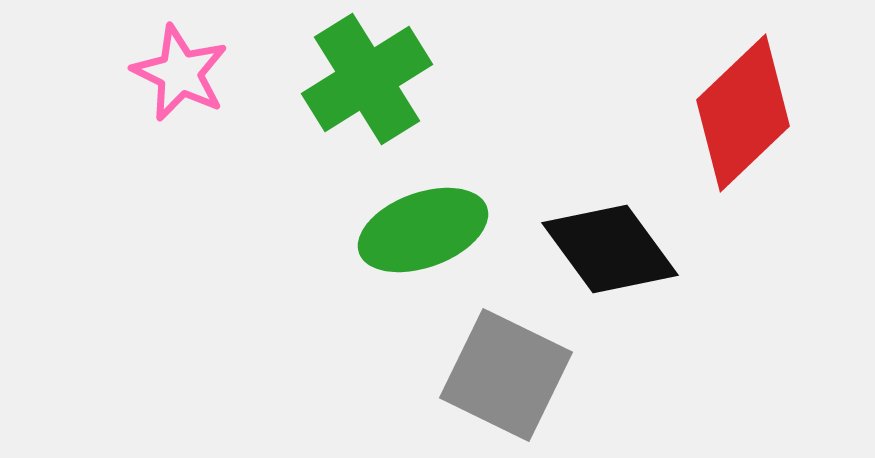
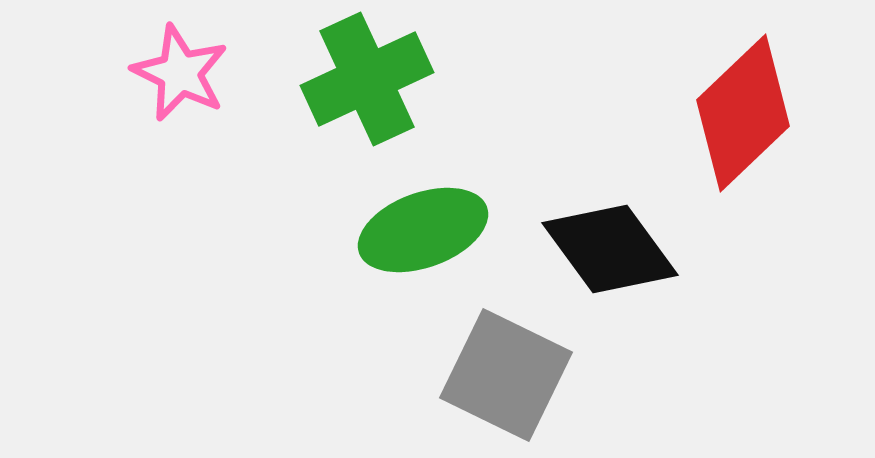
green cross: rotated 7 degrees clockwise
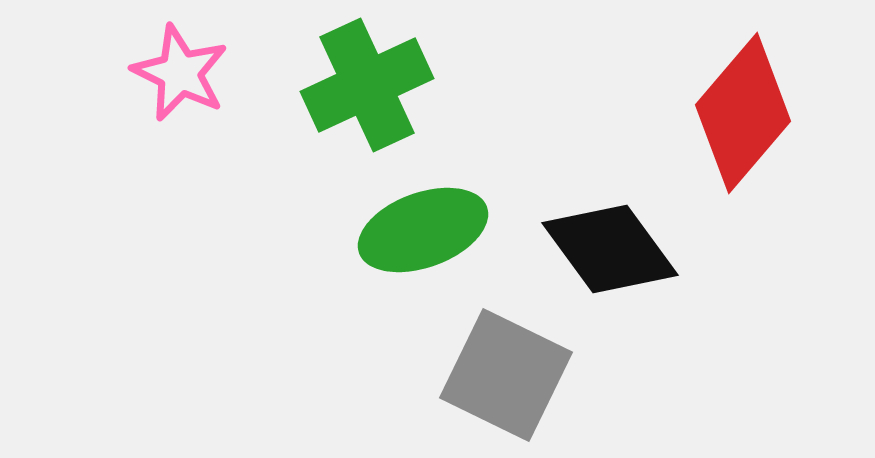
green cross: moved 6 px down
red diamond: rotated 6 degrees counterclockwise
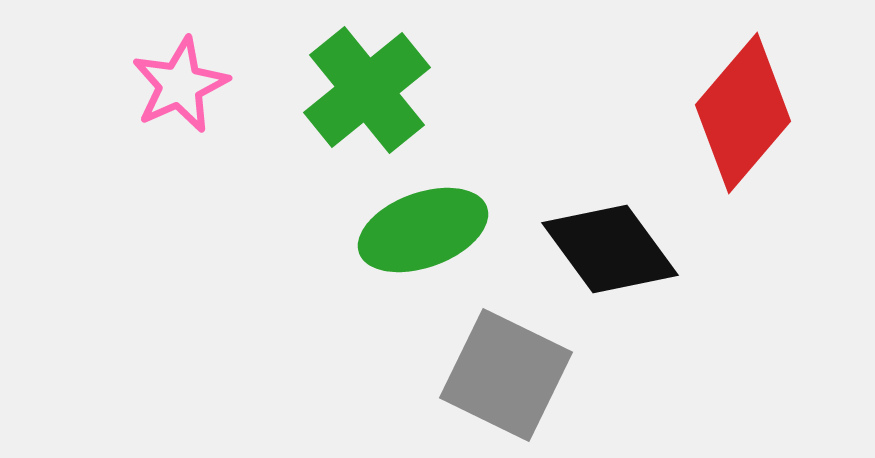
pink star: moved 12 px down; rotated 22 degrees clockwise
green cross: moved 5 px down; rotated 14 degrees counterclockwise
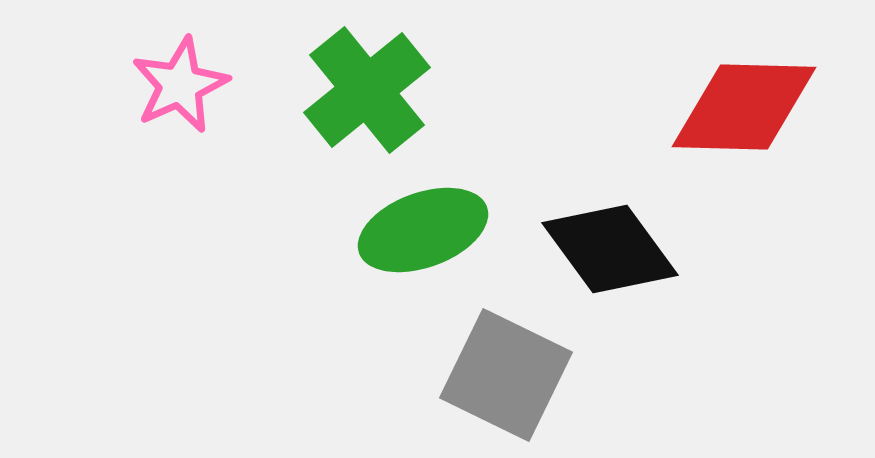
red diamond: moved 1 px right, 6 px up; rotated 51 degrees clockwise
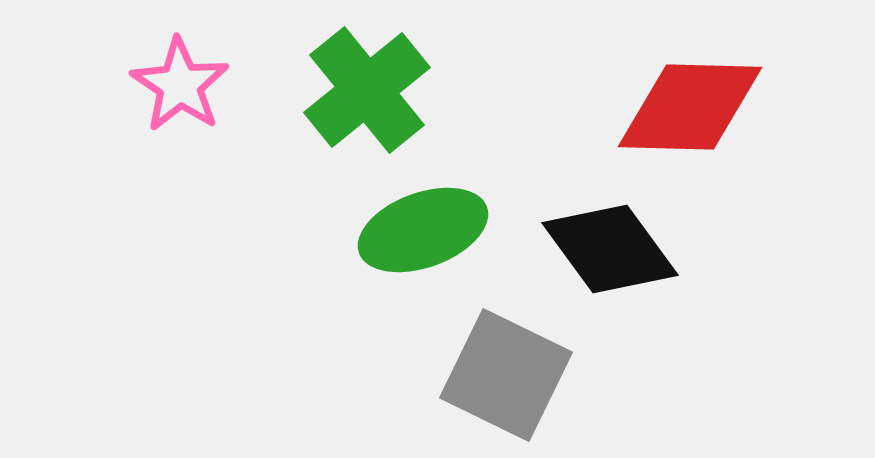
pink star: rotated 14 degrees counterclockwise
red diamond: moved 54 px left
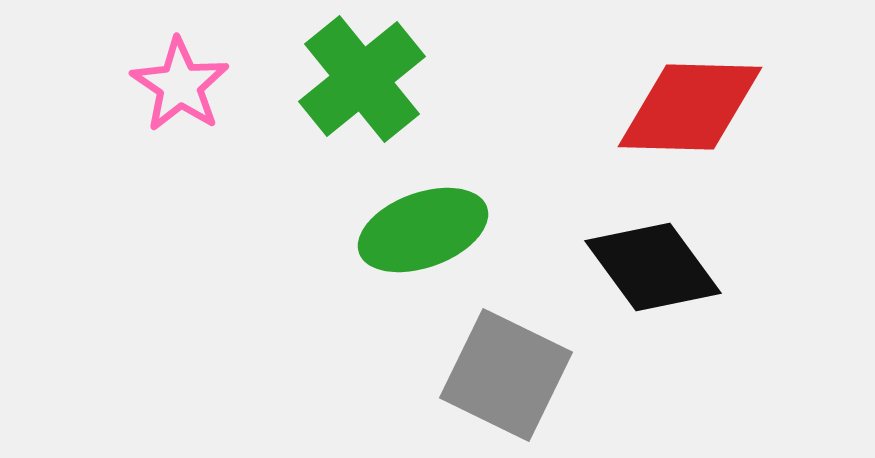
green cross: moved 5 px left, 11 px up
black diamond: moved 43 px right, 18 px down
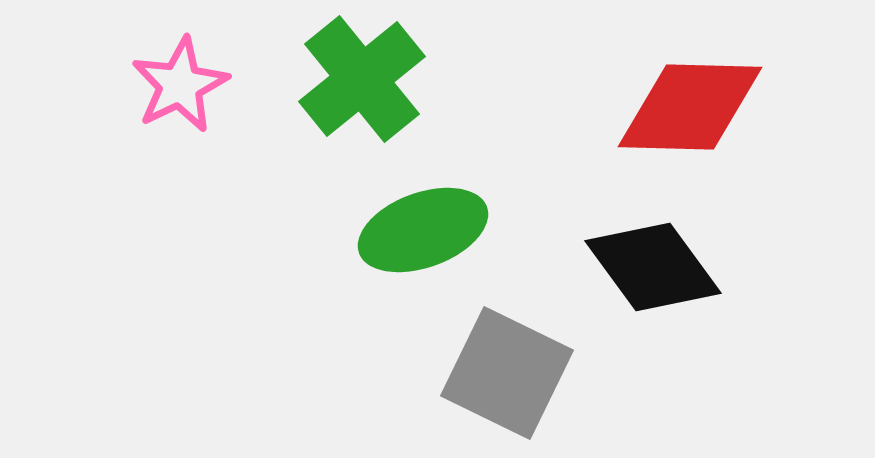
pink star: rotated 12 degrees clockwise
gray square: moved 1 px right, 2 px up
